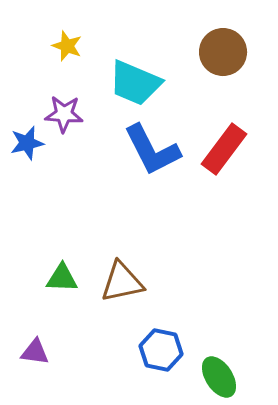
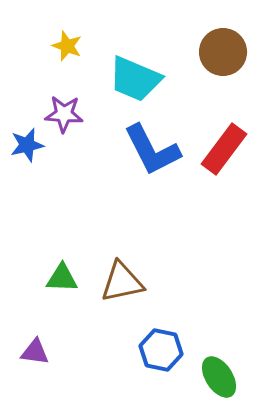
cyan trapezoid: moved 4 px up
blue star: moved 2 px down
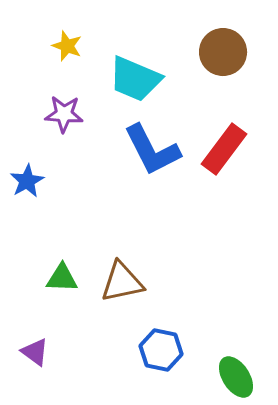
blue star: moved 36 px down; rotated 16 degrees counterclockwise
purple triangle: rotated 28 degrees clockwise
green ellipse: moved 17 px right
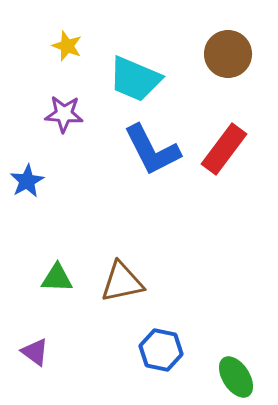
brown circle: moved 5 px right, 2 px down
green triangle: moved 5 px left
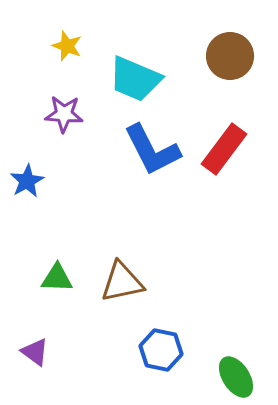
brown circle: moved 2 px right, 2 px down
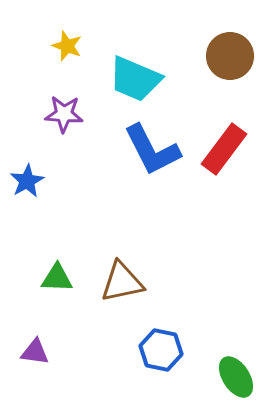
purple triangle: rotated 28 degrees counterclockwise
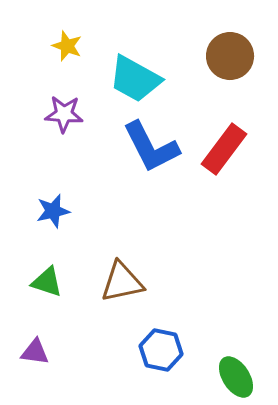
cyan trapezoid: rotated 6 degrees clockwise
blue L-shape: moved 1 px left, 3 px up
blue star: moved 26 px right, 30 px down; rotated 16 degrees clockwise
green triangle: moved 10 px left, 4 px down; rotated 16 degrees clockwise
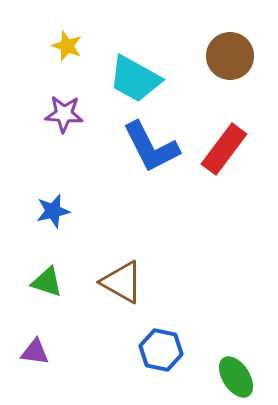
brown triangle: rotated 42 degrees clockwise
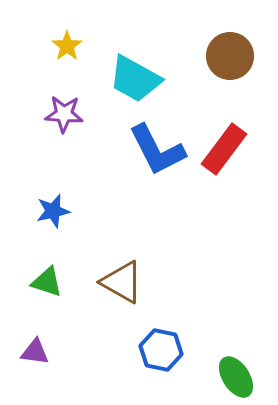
yellow star: rotated 16 degrees clockwise
blue L-shape: moved 6 px right, 3 px down
